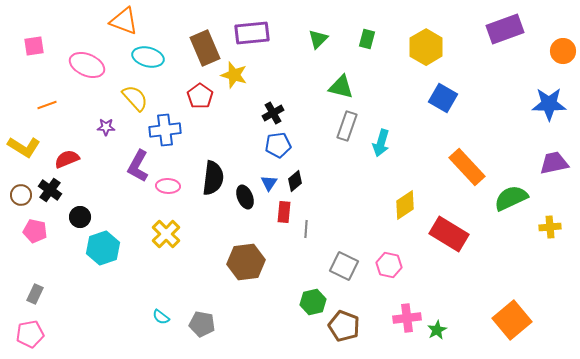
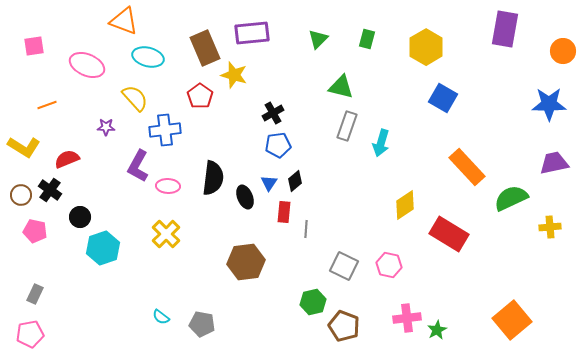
purple rectangle at (505, 29): rotated 60 degrees counterclockwise
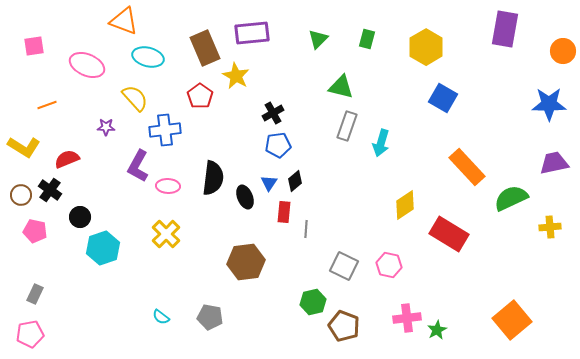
yellow star at (234, 75): moved 2 px right, 1 px down; rotated 12 degrees clockwise
gray pentagon at (202, 324): moved 8 px right, 7 px up
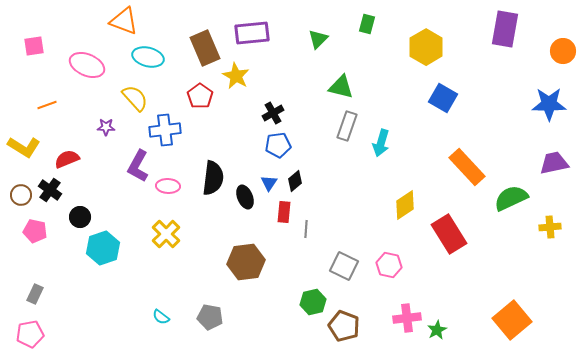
green rectangle at (367, 39): moved 15 px up
red rectangle at (449, 234): rotated 27 degrees clockwise
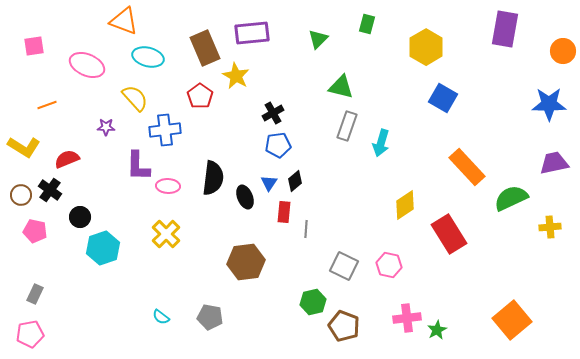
purple L-shape at (138, 166): rotated 28 degrees counterclockwise
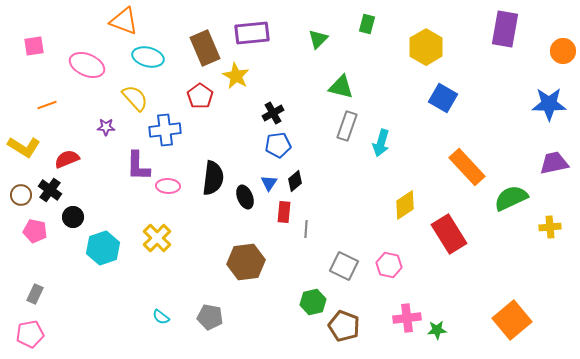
black circle at (80, 217): moved 7 px left
yellow cross at (166, 234): moved 9 px left, 4 px down
green star at (437, 330): rotated 24 degrees clockwise
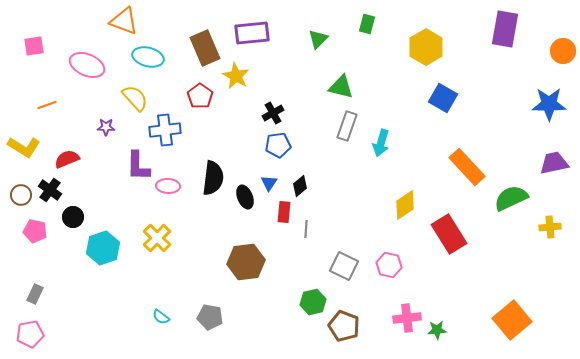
black diamond at (295, 181): moved 5 px right, 5 px down
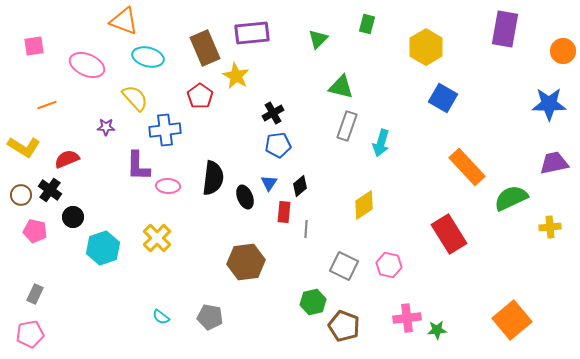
yellow diamond at (405, 205): moved 41 px left
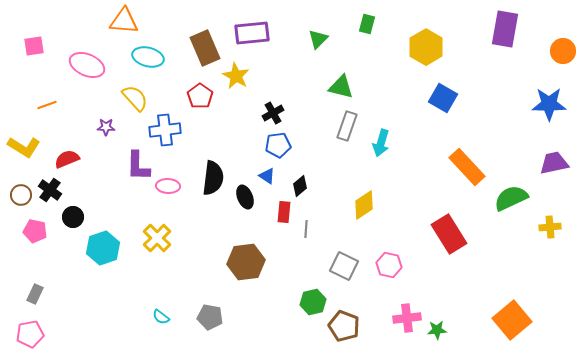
orange triangle at (124, 21): rotated 16 degrees counterclockwise
blue triangle at (269, 183): moved 2 px left, 7 px up; rotated 30 degrees counterclockwise
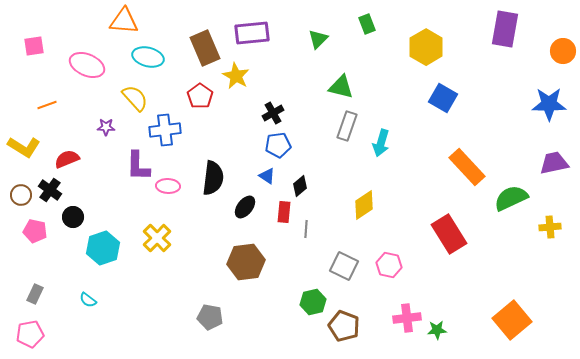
green rectangle at (367, 24): rotated 36 degrees counterclockwise
black ellipse at (245, 197): moved 10 px down; rotated 60 degrees clockwise
cyan semicircle at (161, 317): moved 73 px left, 17 px up
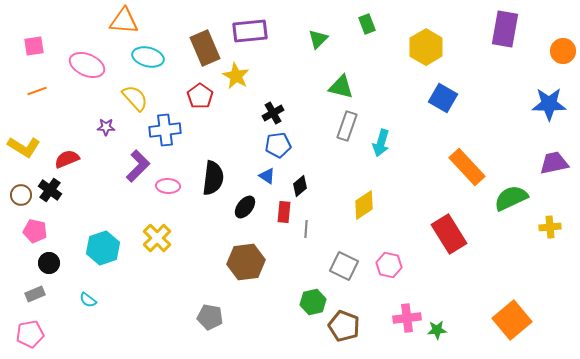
purple rectangle at (252, 33): moved 2 px left, 2 px up
orange line at (47, 105): moved 10 px left, 14 px up
purple L-shape at (138, 166): rotated 136 degrees counterclockwise
black circle at (73, 217): moved 24 px left, 46 px down
gray rectangle at (35, 294): rotated 42 degrees clockwise
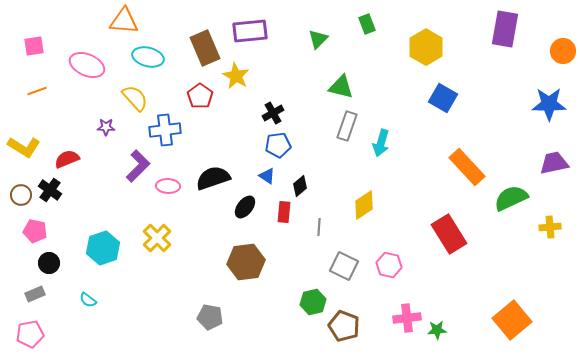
black semicircle at (213, 178): rotated 116 degrees counterclockwise
gray line at (306, 229): moved 13 px right, 2 px up
